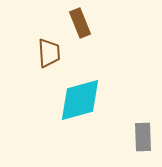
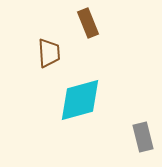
brown rectangle: moved 8 px right
gray rectangle: rotated 12 degrees counterclockwise
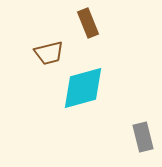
brown trapezoid: rotated 80 degrees clockwise
cyan diamond: moved 3 px right, 12 px up
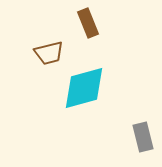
cyan diamond: moved 1 px right
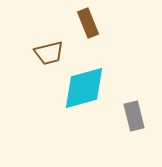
gray rectangle: moved 9 px left, 21 px up
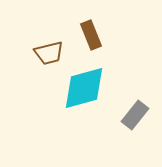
brown rectangle: moved 3 px right, 12 px down
gray rectangle: moved 1 px right, 1 px up; rotated 52 degrees clockwise
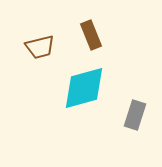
brown trapezoid: moved 9 px left, 6 px up
gray rectangle: rotated 20 degrees counterclockwise
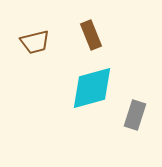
brown trapezoid: moved 5 px left, 5 px up
cyan diamond: moved 8 px right
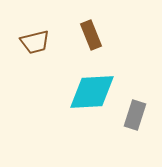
cyan diamond: moved 4 px down; rotated 12 degrees clockwise
